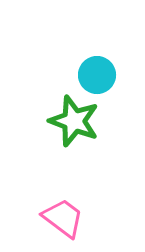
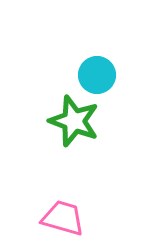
pink trapezoid: rotated 21 degrees counterclockwise
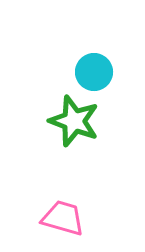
cyan circle: moved 3 px left, 3 px up
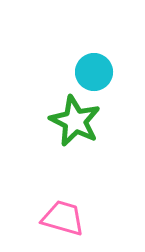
green star: moved 1 px right; rotated 6 degrees clockwise
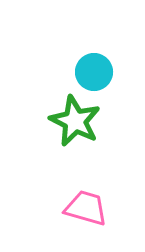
pink trapezoid: moved 23 px right, 10 px up
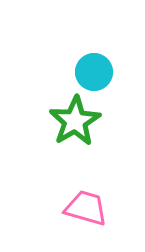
green star: rotated 15 degrees clockwise
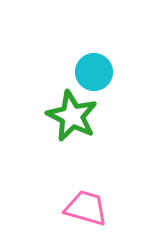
green star: moved 3 px left, 5 px up; rotated 15 degrees counterclockwise
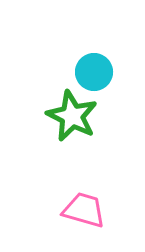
pink trapezoid: moved 2 px left, 2 px down
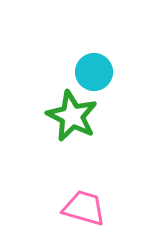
pink trapezoid: moved 2 px up
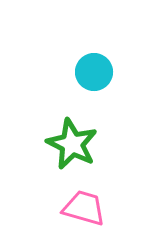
green star: moved 28 px down
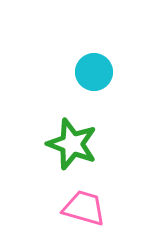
green star: rotated 6 degrees counterclockwise
